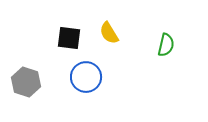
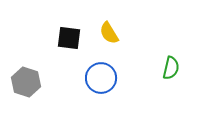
green semicircle: moved 5 px right, 23 px down
blue circle: moved 15 px right, 1 px down
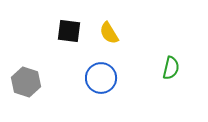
black square: moved 7 px up
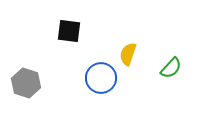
yellow semicircle: moved 19 px right, 21 px down; rotated 50 degrees clockwise
green semicircle: rotated 30 degrees clockwise
gray hexagon: moved 1 px down
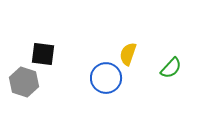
black square: moved 26 px left, 23 px down
blue circle: moved 5 px right
gray hexagon: moved 2 px left, 1 px up
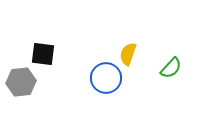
gray hexagon: moved 3 px left; rotated 24 degrees counterclockwise
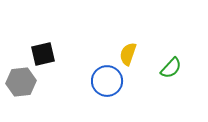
black square: rotated 20 degrees counterclockwise
blue circle: moved 1 px right, 3 px down
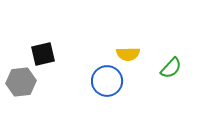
yellow semicircle: rotated 110 degrees counterclockwise
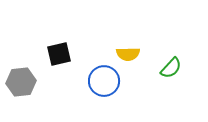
black square: moved 16 px right
blue circle: moved 3 px left
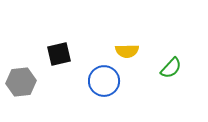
yellow semicircle: moved 1 px left, 3 px up
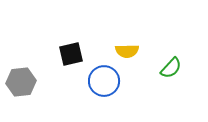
black square: moved 12 px right
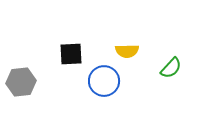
black square: rotated 10 degrees clockwise
